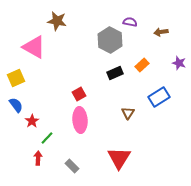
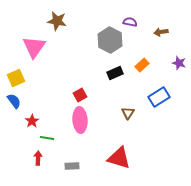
pink triangle: rotated 35 degrees clockwise
red square: moved 1 px right, 1 px down
blue semicircle: moved 2 px left, 4 px up
green line: rotated 56 degrees clockwise
red triangle: rotated 45 degrees counterclockwise
gray rectangle: rotated 48 degrees counterclockwise
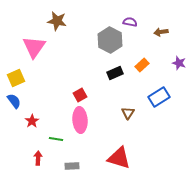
green line: moved 9 px right, 1 px down
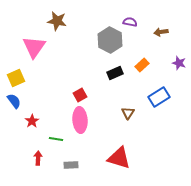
gray rectangle: moved 1 px left, 1 px up
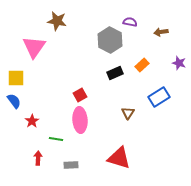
yellow square: rotated 24 degrees clockwise
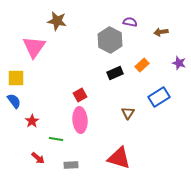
red arrow: rotated 128 degrees clockwise
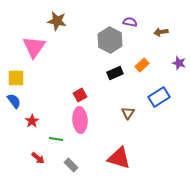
gray rectangle: rotated 48 degrees clockwise
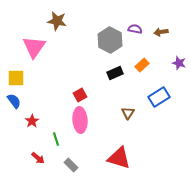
purple semicircle: moved 5 px right, 7 px down
green line: rotated 64 degrees clockwise
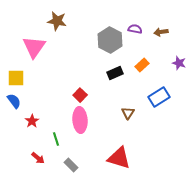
red square: rotated 16 degrees counterclockwise
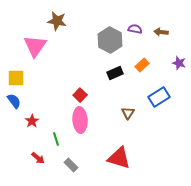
brown arrow: rotated 16 degrees clockwise
pink triangle: moved 1 px right, 1 px up
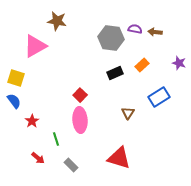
brown arrow: moved 6 px left
gray hexagon: moved 1 px right, 2 px up; rotated 20 degrees counterclockwise
pink triangle: rotated 25 degrees clockwise
yellow square: rotated 18 degrees clockwise
